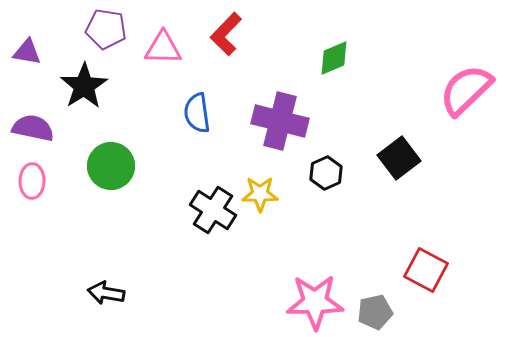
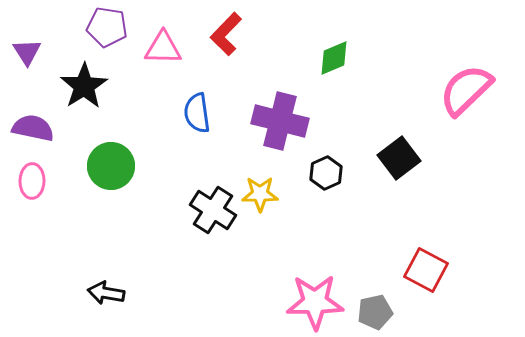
purple pentagon: moved 1 px right, 2 px up
purple triangle: rotated 48 degrees clockwise
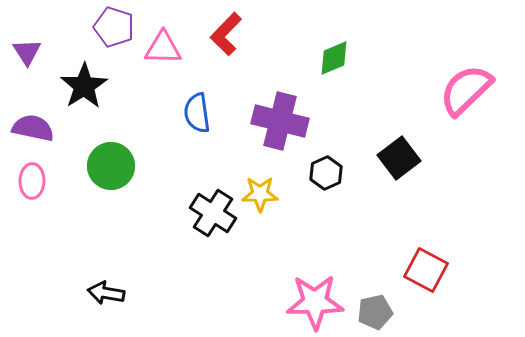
purple pentagon: moved 7 px right; rotated 9 degrees clockwise
black cross: moved 3 px down
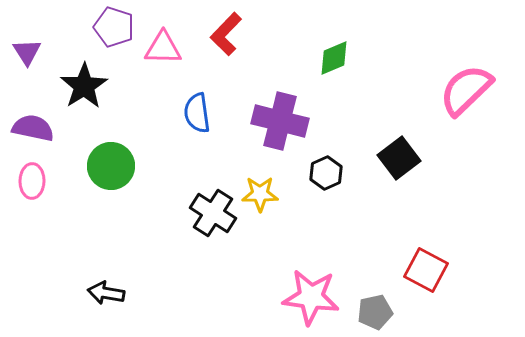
pink star: moved 4 px left, 5 px up; rotated 8 degrees clockwise
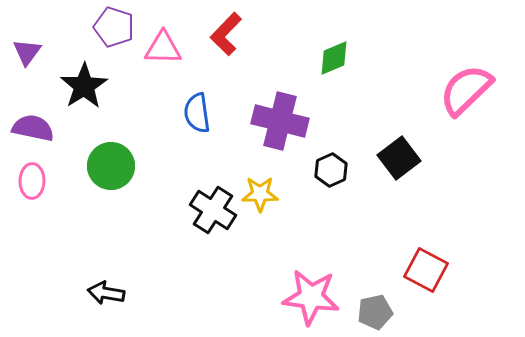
purple triangle: rotated 8 degrees clockwise
black hexagon: moved 5 px right, 3 px up
black cross: moved 3 px up
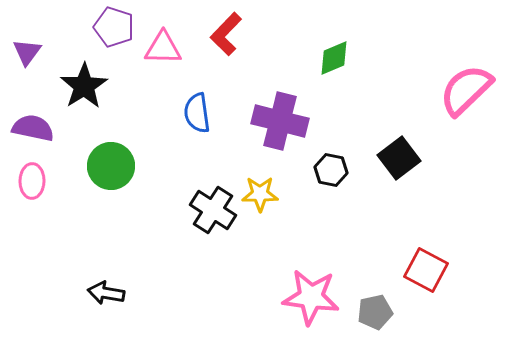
black hexagon: rotated 24 degrees counterclockwise
